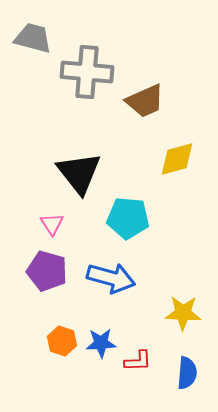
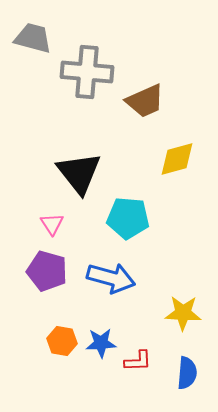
orange hexagon: rotated 8 degrees counterclockwise
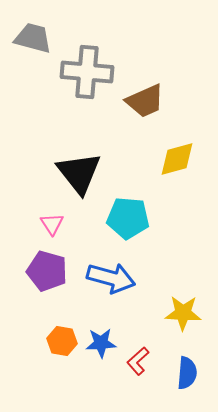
red L-shape: rotated 140 degrees clockwise
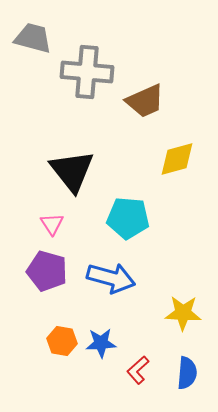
black triangle: moved 7 px left, 2 px up
red L-shape: moved 9 px down
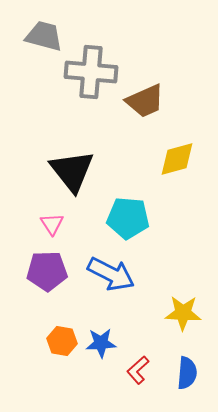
gray trapezoid: moved 11 px right, 2 px up
gray cross: moved 4 px right
purple pentagon: rotated 18 degrees counterclockwise
blue arrow: moved 4 px up; rotated 12 degrees clockwise
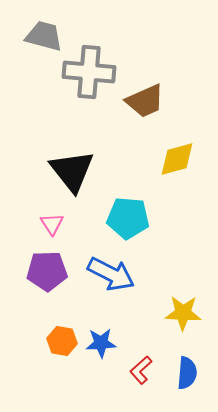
gray cross: moved 2 px left
red L-shape: moved 3 px right
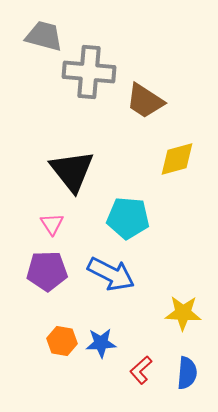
brown trapezoid: rotated 57 degrees clockwise
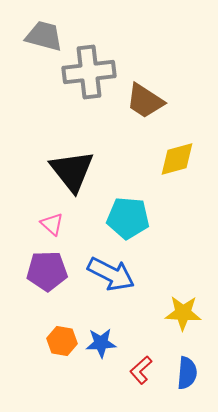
gray cross: rotated 12 degrees counterclockwise
pink triangle: rotated 15 degrees counterclockwise
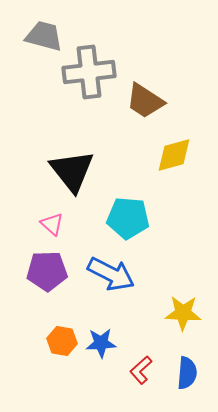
yellow diamond: moved 3 px left, 4 px up
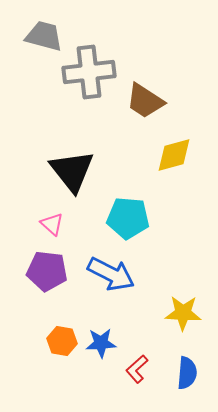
purple pentagon: rotated 9 degrees clockwise
red L-shape: moved 4 px left, 1 px up
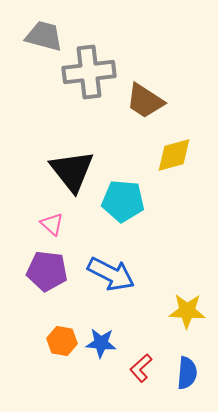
cyan pentagon: moved 5 px left, 17 px up
yellow star: moved 4 px right, 2 px up
blue star: rotated 8 degrees clockwise
red L-shape: moved 4 px right, 1 px up
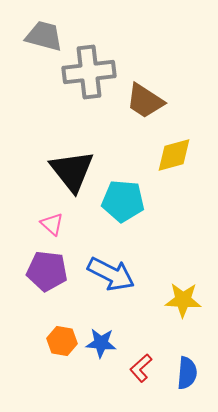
yellow star: moved 4 px left, 11 px up
